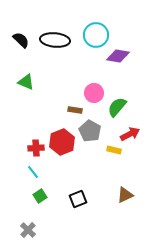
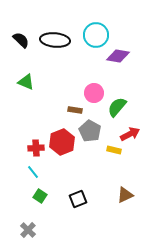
green square: rotated 24 degrees counterclockwise
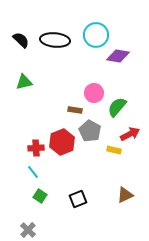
green triangle: moved 2 px left; rotated 36 degrees counterclockwise
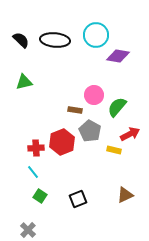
pink circle: moved 2 px down
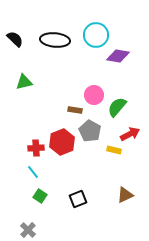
black semicircle: moved 6 px left, 1 px up
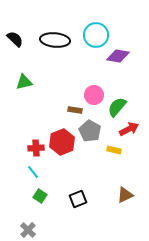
red arrow: moved 1 px left, 5 px up
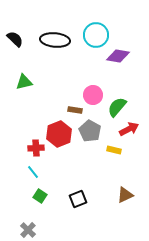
pink circle: moved 1 px left
red hexagon: moved 3 px left, 8 px up
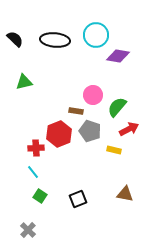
brown rectangle: moved 1 px right, 1 px down
gray pentagon: rotated 10 degrees counterclockwise
brown triangle: moved 1 px up; rotated 36 degrees clockwise
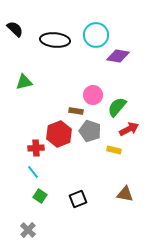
black semicircle: moved 10 px up
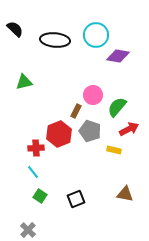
brown rectangle: rotated 72 degrees counterclockwise
black square: moved 2 px left
